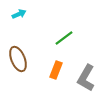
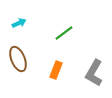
cyan arrow: moved 9 px down
green line: moved 5 px up
gray L-shape: moved 8 px right, 5 px up
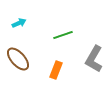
green line: moved 1 px left, 2 px down; rotated 18 degrees clockwise
brown ellipse: rotated 20 degrees counterclockwise
gray L-shape: moved 14 px up
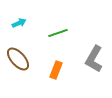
green line: moved 5 px left, 2 px up
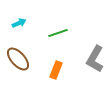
gray L-shape: moved 1 px right
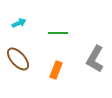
green line: rotated 18 degrees clockwise
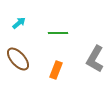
cyan arrow: rotated 16 degrees counterclockwise
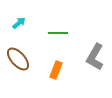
gray L-shape: moved 2 px up
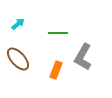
cyan arrow: moved 1 px left, 1 px down
gray L-shape: moved 12 px left
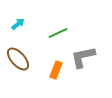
green line: rotated 24 degrees counterclockwise
gray L-shape: rotated 48 degrees clockwise
